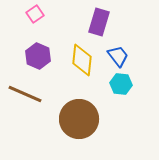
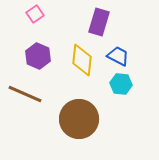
blue trapezoid: rotated 25 degrees counterclockwise
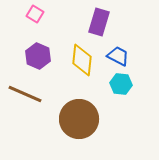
pink square: rotated 24 degrees counterclockwise
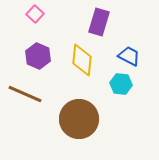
pink square: rotated 12 degrees clockwise
blue trapezoid: moved 11 px right
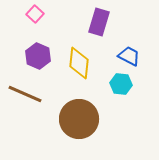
yellow diamond: moved 3 px left, 3 px down
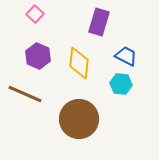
blue trapezoid: moved 3 px left
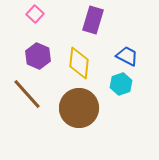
purple rectangle: moved 6 px left, 2 px up
blue trapezoid: moved 1 px right
cyan hexagon: rotated 25 degrees counterclockwise
brown line: moved 2 px right; rotated 24 degrees clockwise
brown circle: moved 11 px up
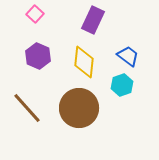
purple rectangle: rotated 8 degrees clockwise
blue trapezoid: moved 1 px right; rotated 10 degrees clockwise
yellow diamond: moved 5 px right, 1 px up
cyan hexagon: moved 1 px right, 1 px down
brown line: moved 14 px down
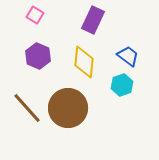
pink square: moved 1 px down; rotated 12 degrees counterclockwise
brown circle: moved 11 px left
